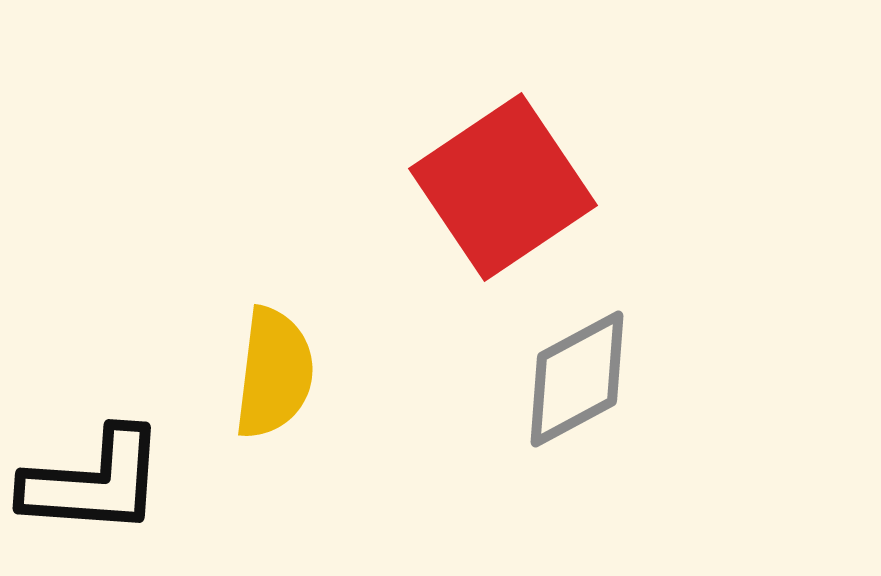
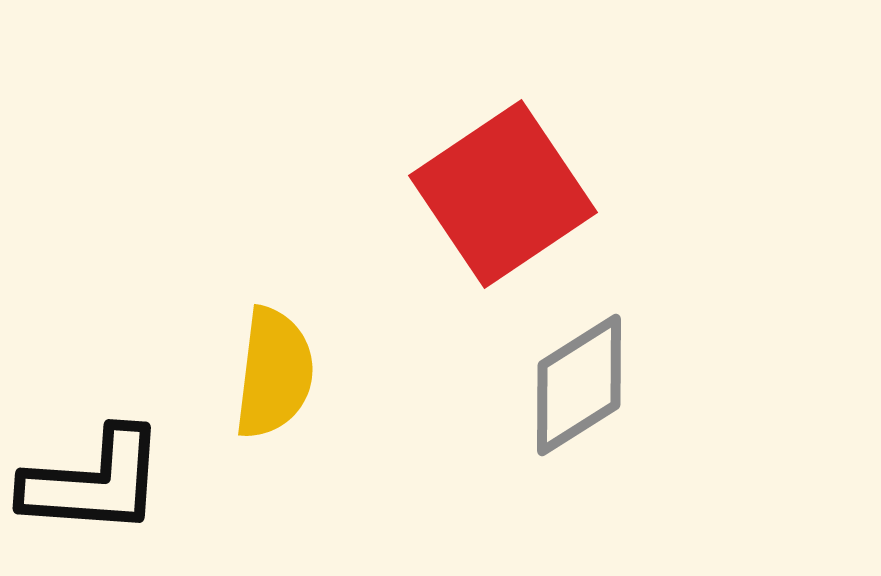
red square: moved 7 px down
gray diamond: moved 2 px right, 6 px down; rotated 4 degrees counterclockwise
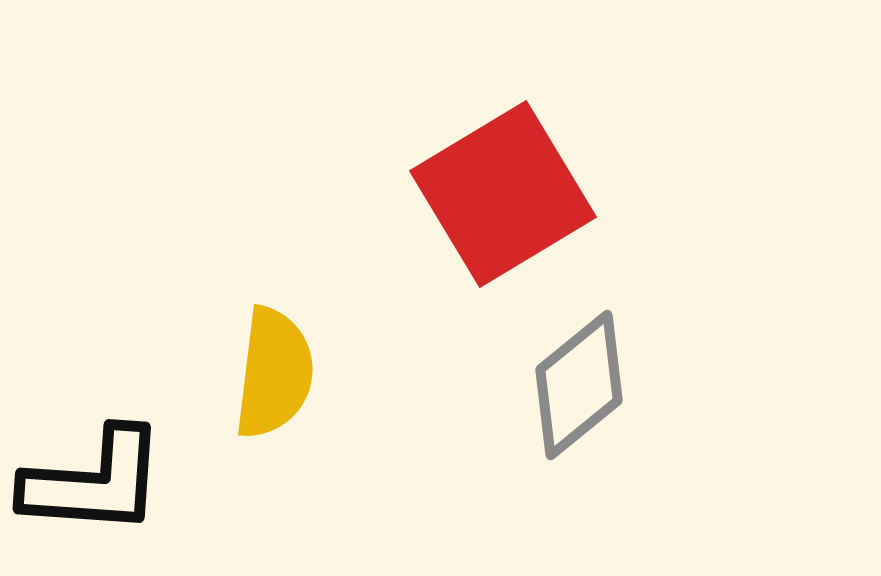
red square: rotated 3 degrees clockwise
gray diamond: rotated 7 degrees counterclockwise
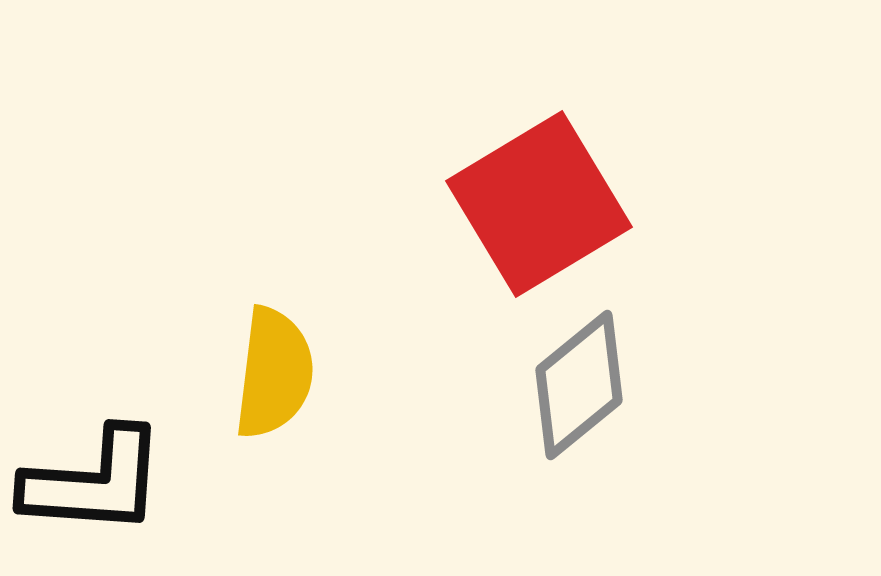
red square: moved 36 px right, 10 px down
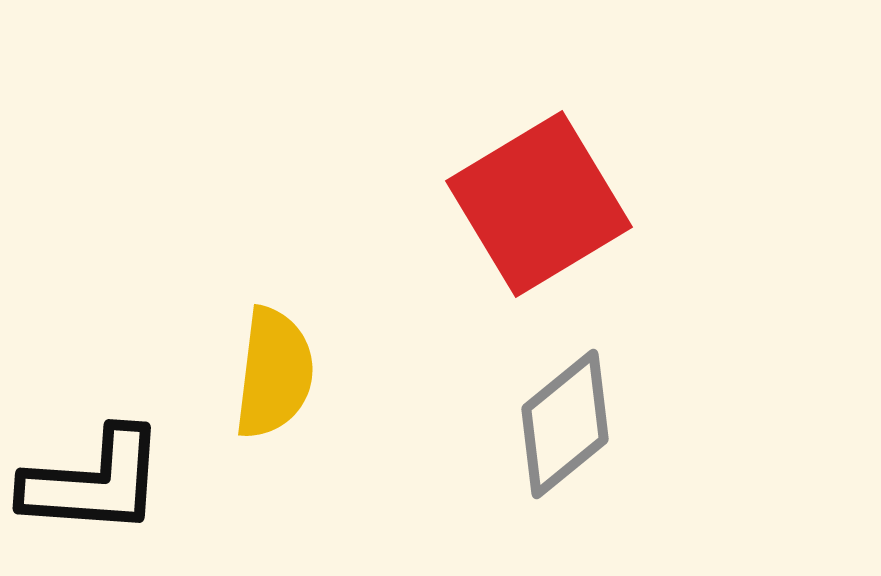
gray diamond: moved 14 px left, 39 px down
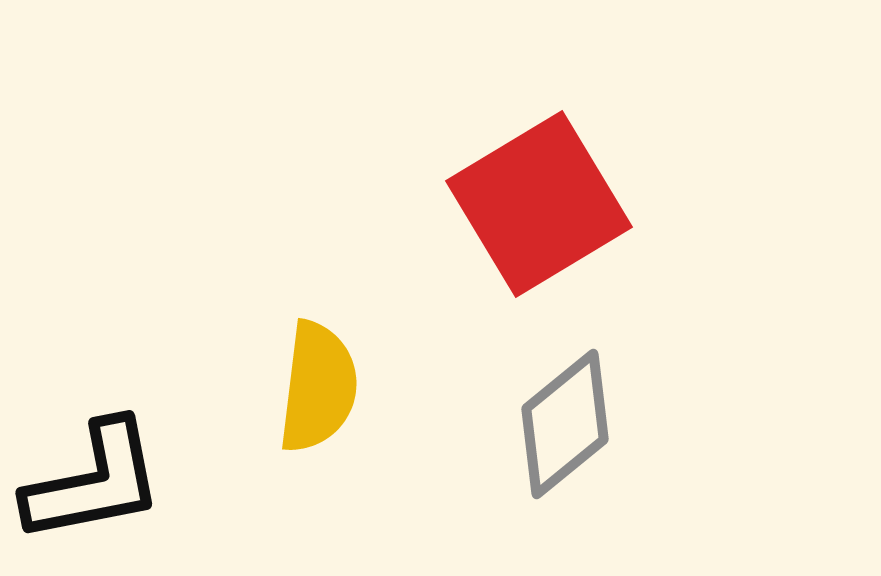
yellow semicircle: moved 44 px right, 14 px down
black L-shape: rotated 15 degrees counterclockwise
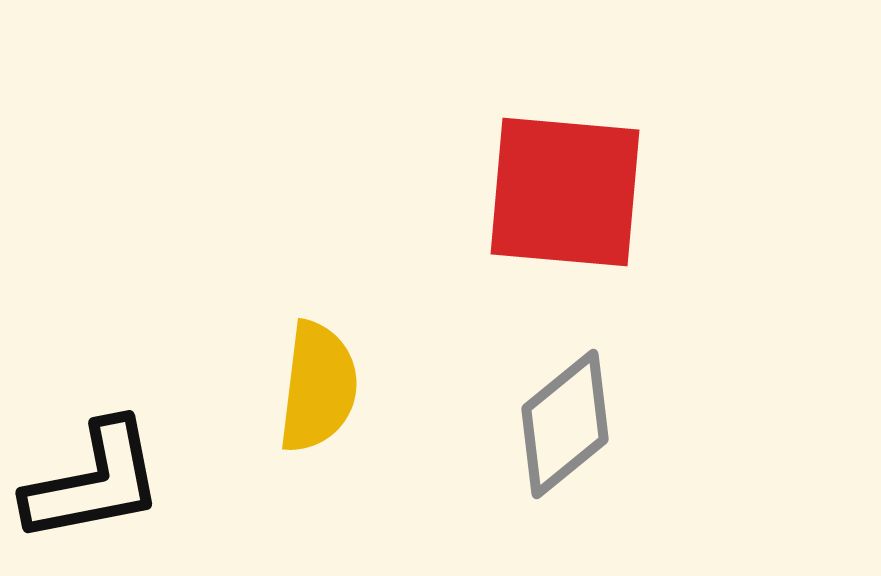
red square: moved 26 px right, 12 px up; rotated 36 degrees clockwise
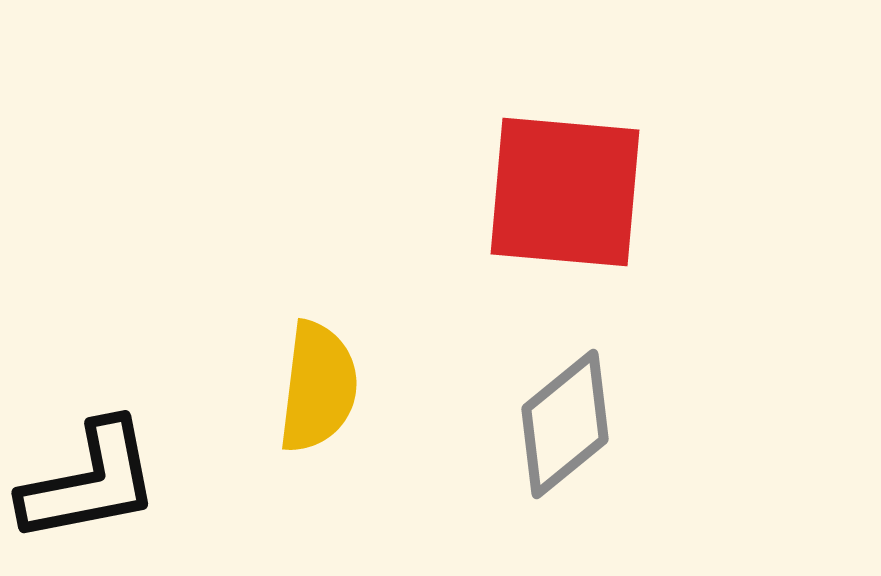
black L-shape: moved 4 px left
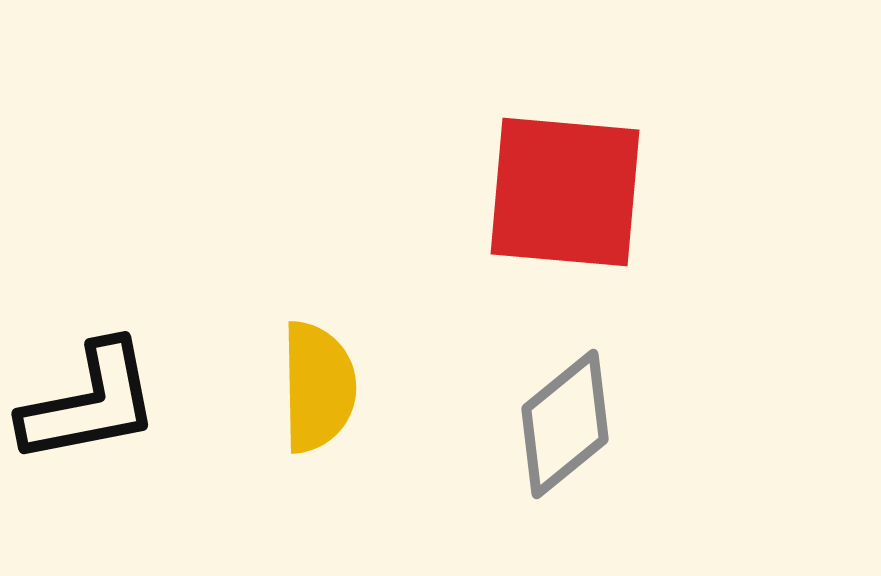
yellow semicircle: rotated 8 degrees counterclockwise
black L-shape: moved 79 px up
